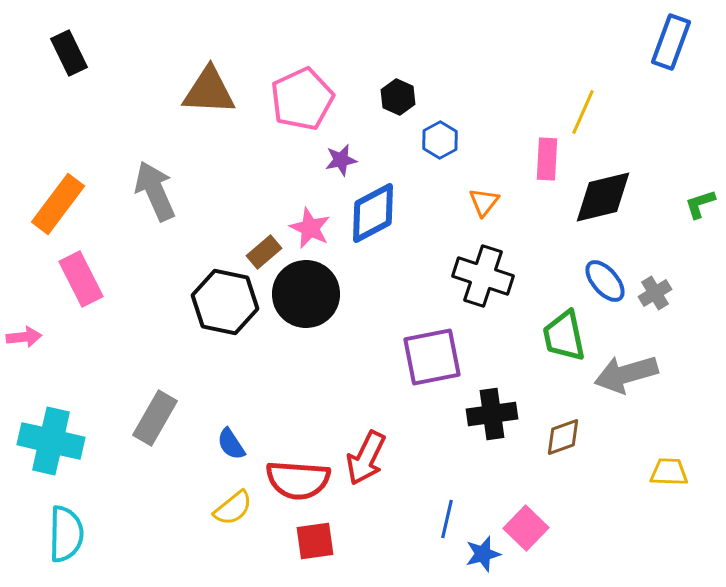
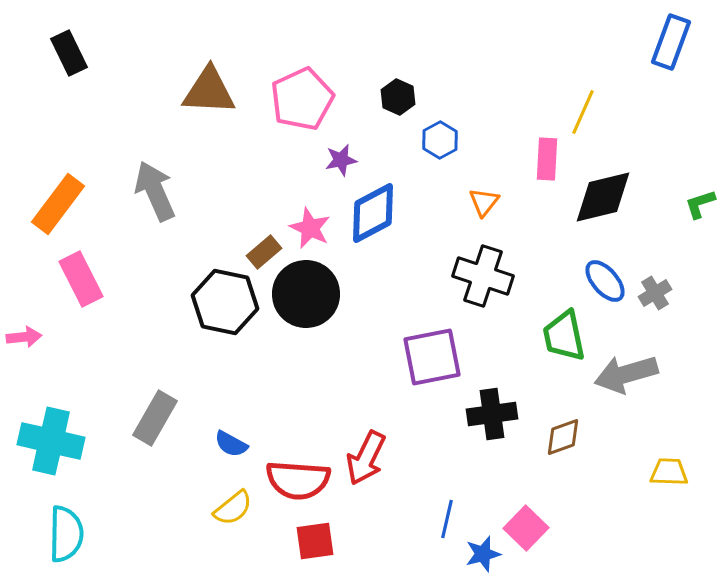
blue semicircle at (231, 444): rotated 28 degrees counterclockwise
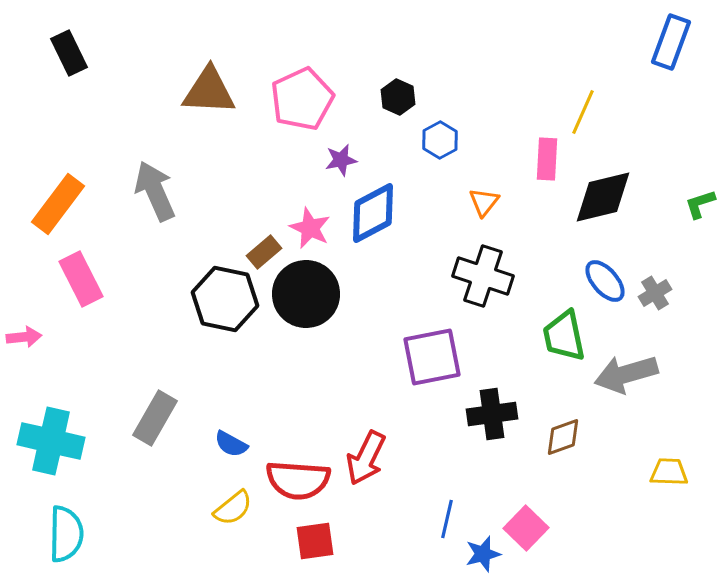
black hexagon at (225, 302): moved 3 px up
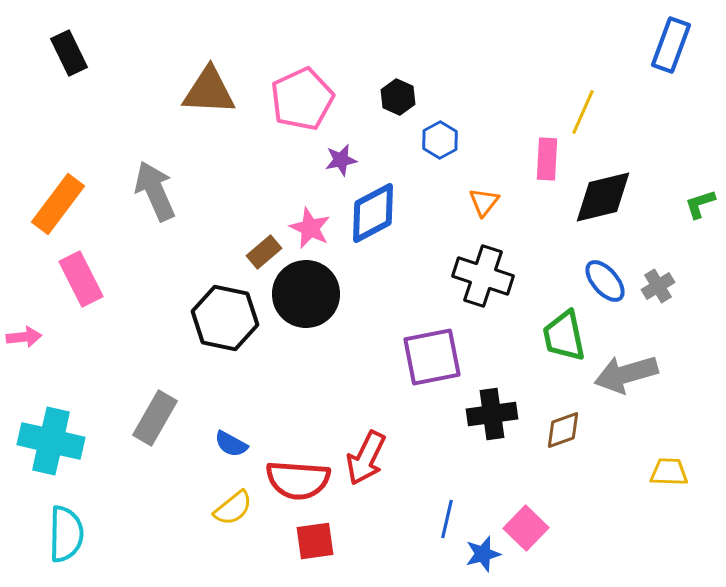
blue rectangle at (671, 42): moved 3 px down
gray cross at (655, 293): moved 3 px right, 7 px up
black hexagon at (225, 299): moved 19 px down
brown diamond at (563, 437): moved 7 px up
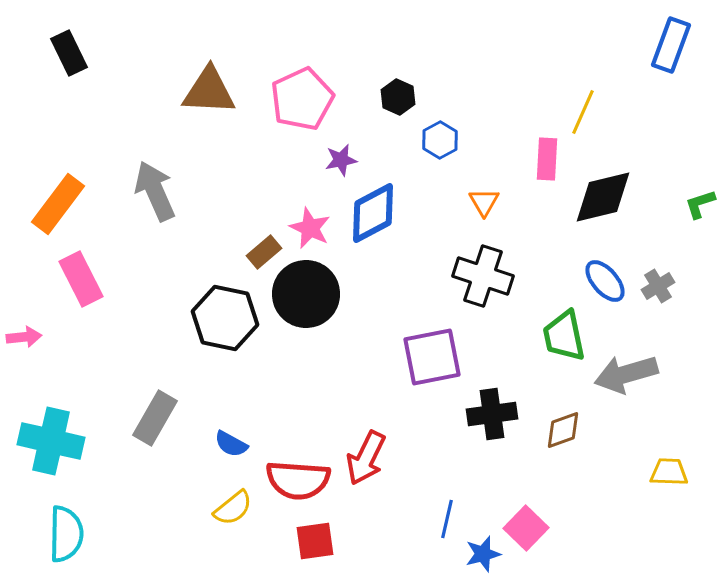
orange triangle at (484, 202): rotated 8 degrees counterclockwise
